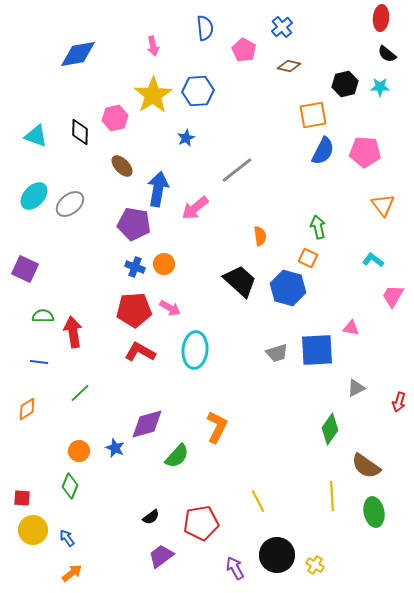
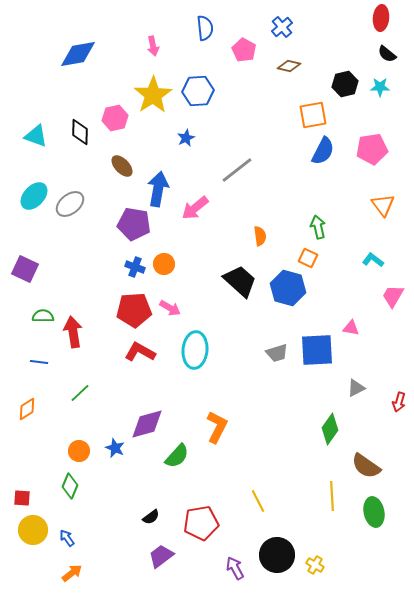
pink pentagon at (365, 152): moved 7 px right, 3 px up; rotated 12 degrees counterclockwise
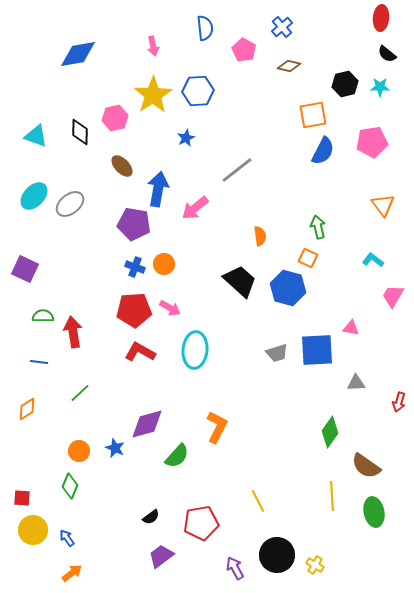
pink pentagon at (372, 149): moved 7 px up
gray triangle at (356, 388): moved 5 px up; rotated 24 degrees clockwise
green diamond at (330, 429): moved 3 px down
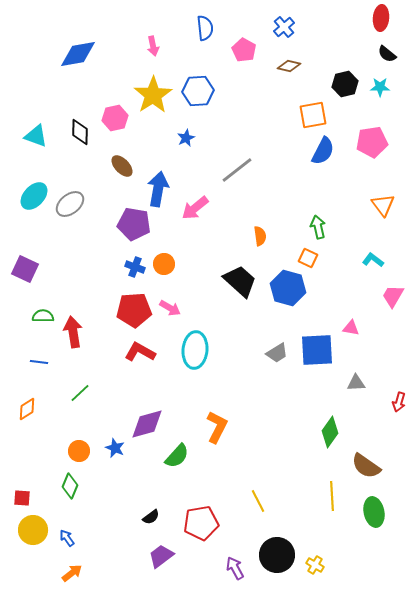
blue cross at (282, 27): moved 2 px right
gray trapezoid at (277, 353): rotated 15 degrees counterclockwise
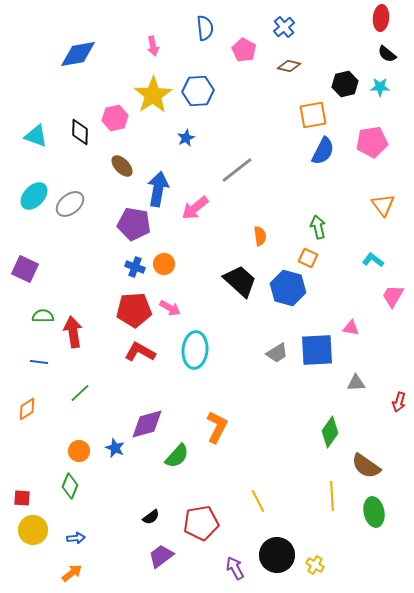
blue arrow at (67, 538): moved 9 px right; rotated 120 degrees clockwise
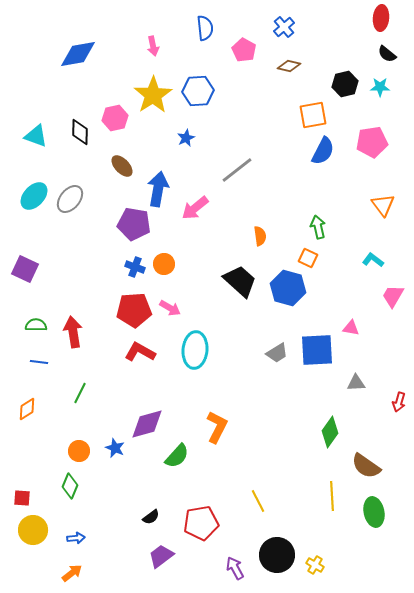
gray ellipse at (70, 204): moved 5 px up; rotated 12 degrees counterclockwise
green semicircle at (43, 316): moved 7 px left, 9 px down
green line at (80, 393): rotated 20 degrees counterclockwise
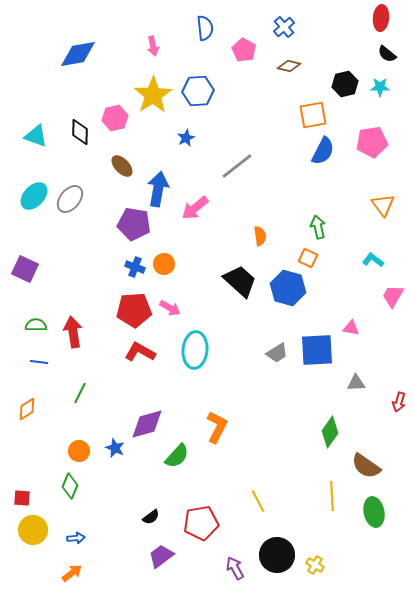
gray line at (237, 170): moved 4 px up
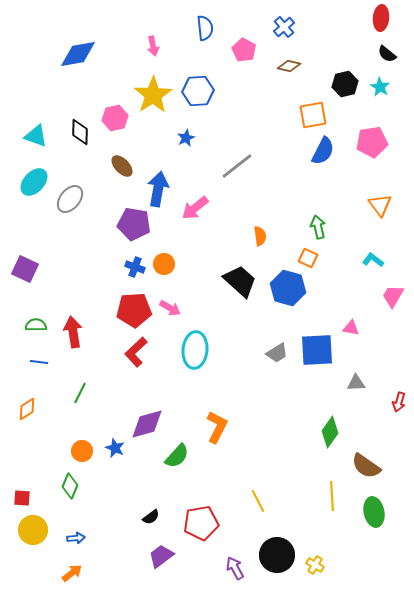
cyan star at (380, 87): rotated 30 degrees clockwise
cyan ellipse at (34, 196): moved 14 px up
orange triangle at (383, 205): moved 3 px left
red L-shape at (140, 352): moved 4 px left; rotated 72 degrees counterclockwise
orange circle at (79, 451): moved 3 px right
